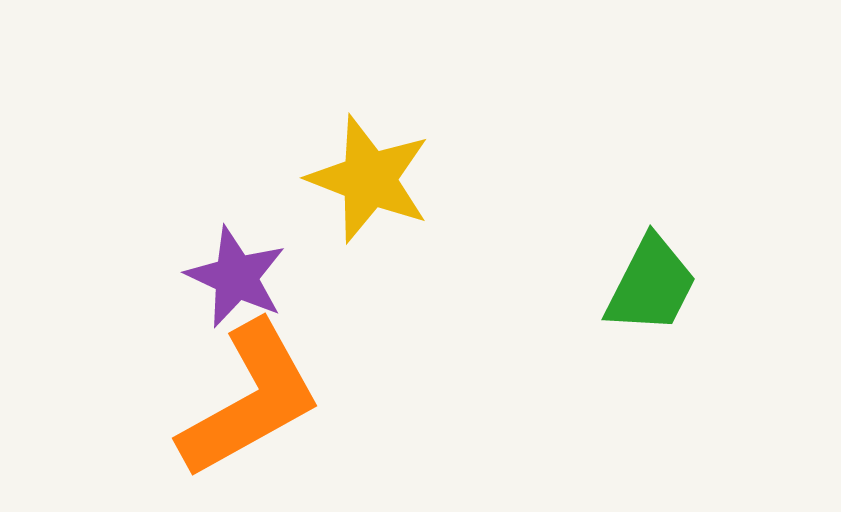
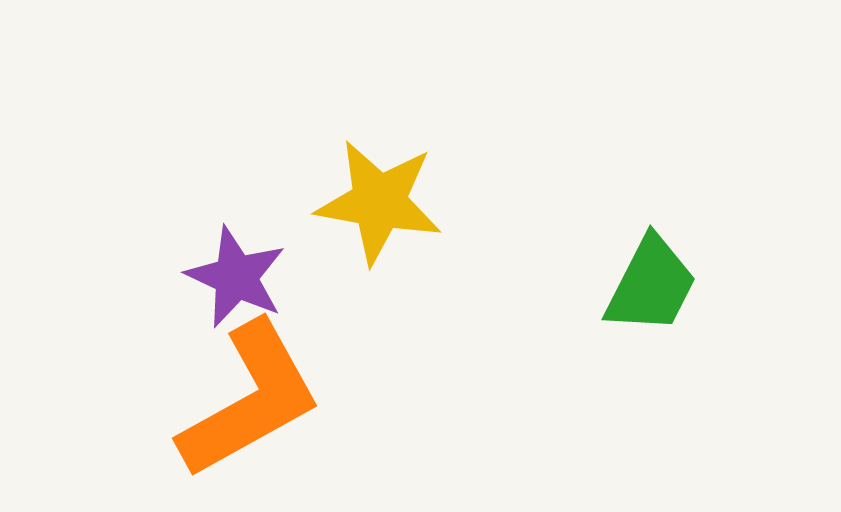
yellow star: moved 10 px right, 23 px down; rotated 11 degrees counterclockwise
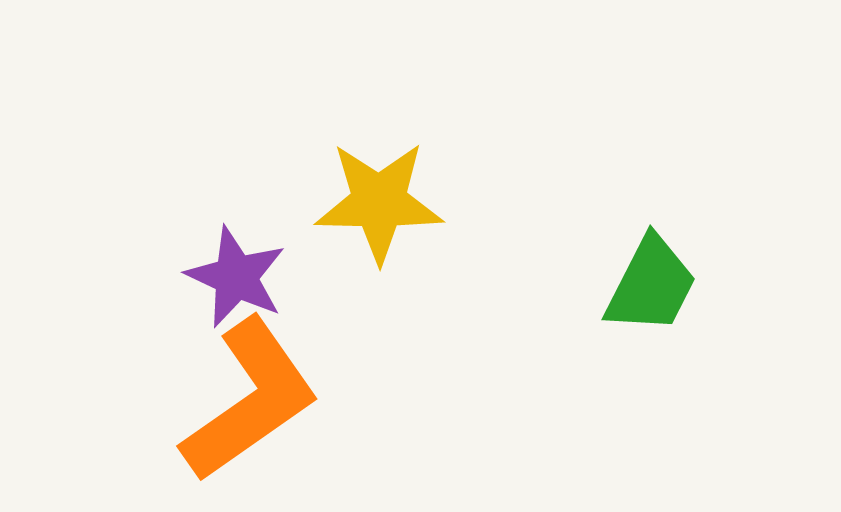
yellow star: rotated 9 degrees counterclockwise
orange L-shape: rotated 6 degrees counterclockwise
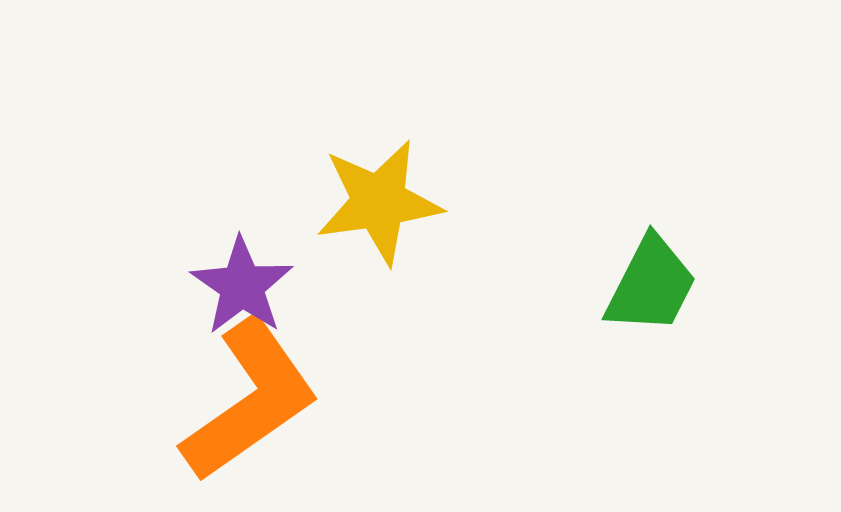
yellow star: rotated 9 degrees counterclockwise
purple star: moved 6 px right, 9 px down; rotated 10 degrees clockwise
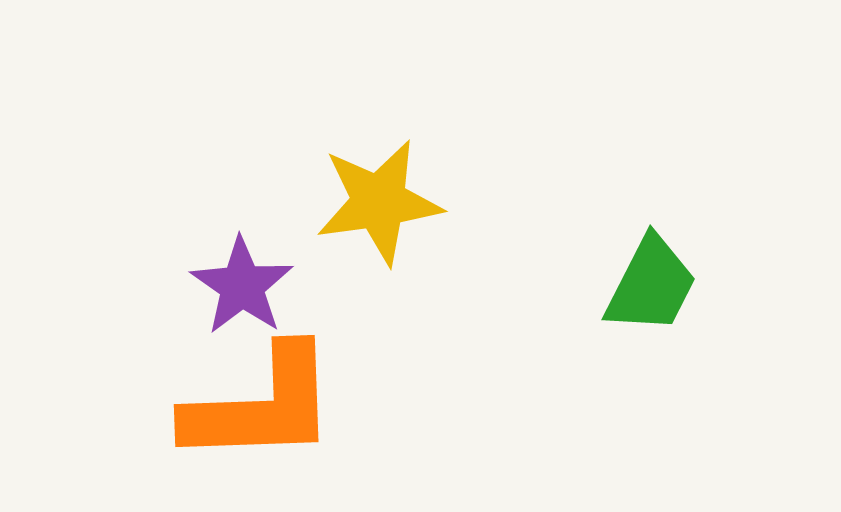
orange L-shape: moved 11 px right, 6 px down; rotated 33 degrees clockwise
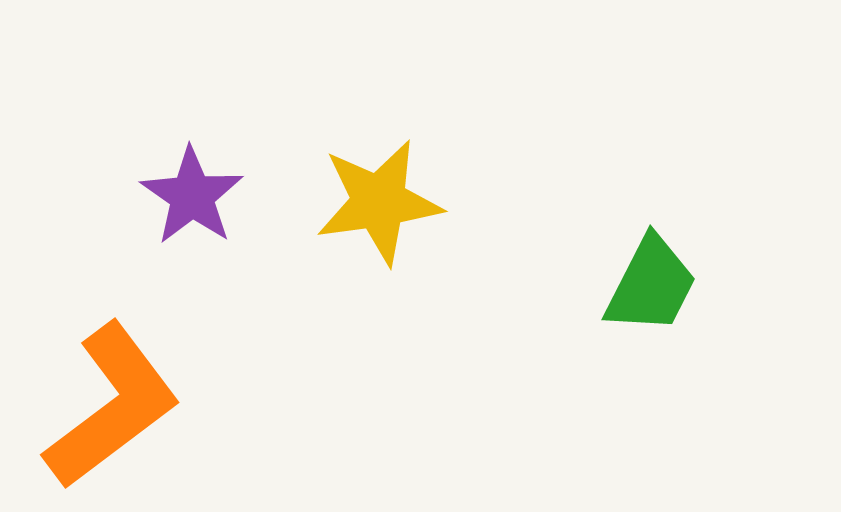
purple star: moved 50 px left, 90 px up
orange L-shape: moved 149 px left; rotated 35 degrees counterclockwise
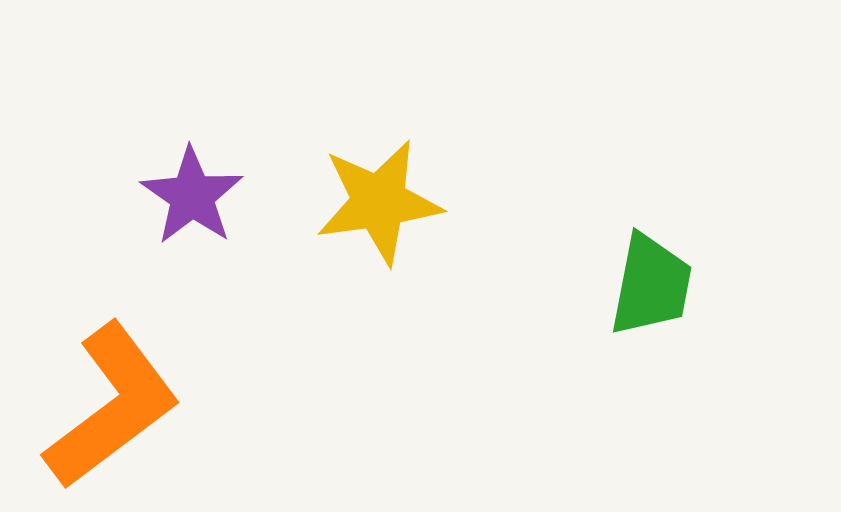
green trapezoid: rotated 16 degrees counterclockwise
